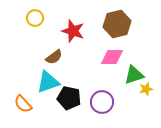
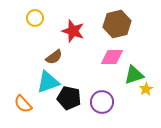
yellow star: rotated 16 degrees counterclockwise
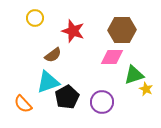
brown hexagon: moved 5 px right, 6 px down; rotated 12 degrees clockwise
brown semicircle: moved 1 px left, 2 px up
yellow star: rotated 16 degrees counterclockwise
black pentagon: moved 2 px left, 1 px up; rotated 30 degrees clockwise
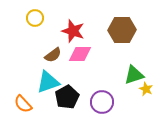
pink diamond: moved 32 px left, 3 px up
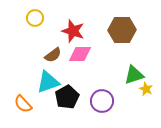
purple circle: moved 1 px up
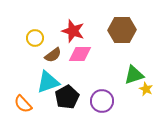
yellow circle: moved 20 px down
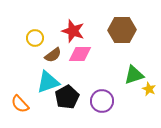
yellow star: moved 3 px right
orange semicircle: moved 3 px left
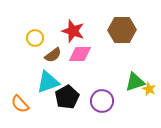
green triangle: moved 1 px right, 7 px down
